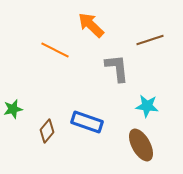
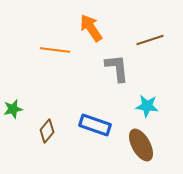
orange arrow: moved 3 px down; rotated 12 degrees clockwise
orange line: rotated 20 degrees counterclockwise
blue rectangle: moved 8 px right, 3 px down
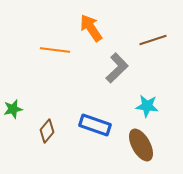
brown line: moved 3 px right
gray L-shape: rotated 52 degrees clockwise
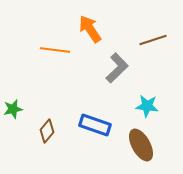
orange arrow: moved 1 px left, 1 px down
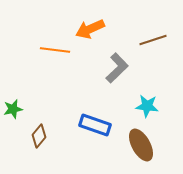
orange arrow: rotated 80 degrees counterclockwise
brown diamond: moved 8 px left, 5 px down
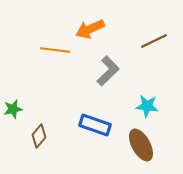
brown line: moved 1 px right, 1 px down; rotated 8 degrees counterclockwise
gray L-shape: moved 9 px left, 3 px down
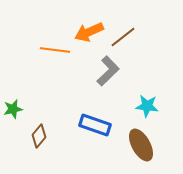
orange arrow: moved 1 px left, 3 px down
brown line: moved 31 px left, 4 px up; rotated 12 degrees counterclockwise
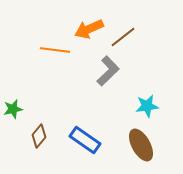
orange arrow: moved 3 px up
cyan star: rotated 15 degrees counterclockwise
blue rectangle: moved 10 px left, 15 px down; rotated 16 degrees clockwise
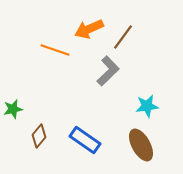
brown line: rotated 16 degrees counterclockwise
orange line: rotated 12 degrees clockwise
